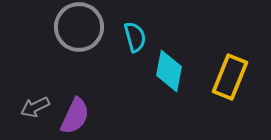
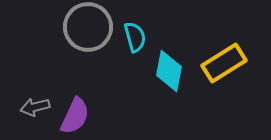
gray circle: moved 9 px right
yellow rectangle: moved 6 px left, 14 px up; rotated 36 degrees clockwise
gray arrow: rotated 12 degrees clockwise
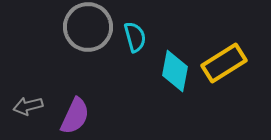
cyan diamond: moved 6 px right
gray arrow: moved 7 px left, 1 px up
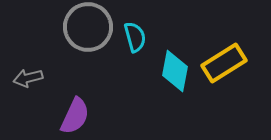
gray arrow: moved 28 px up
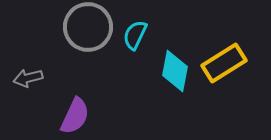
cyan semicircle: moved 2 px up; rotated 140 degrees counterclockwise
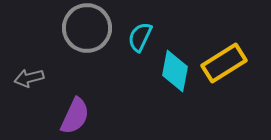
gray circle: moved 1 px left, 1 px down
cyan semicircle: moved 5 px right, 2 px down
gray arrow: moved 1 px right
